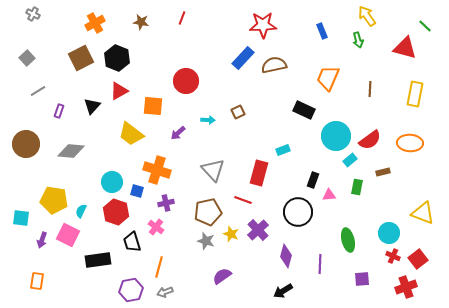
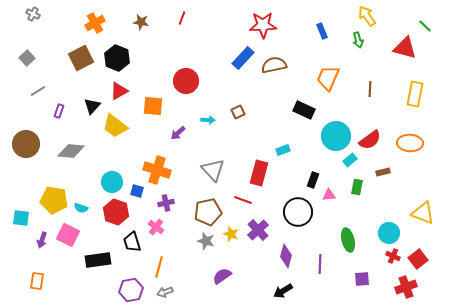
yellow trapezoid at (131, 134): moved 16 px left, 8 px up
cyan semicircle at (81, 211): moved 3 px up; rotated 96 degrees counterclockwise
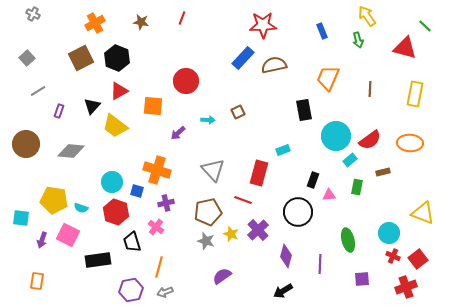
black rectangle at (304, 110): rotated 55 degrees clockwise
